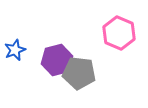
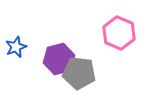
blue star: moved 1 px right, 3 px up
purple hexagon: moved 2 px right, 1 px up
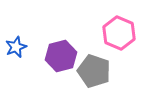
purple hexagon: moved 2 px right, 3 px up
gray pentagon: moved 15 px right, 2 px up; rotated 12 degrees clockwise
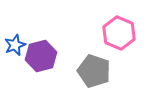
blue star: moved 1 px left, 2 px up
purple hexagon: moved 20 px left
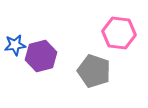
pink hexagon: rotated 16 degrees counterclockwise
blue star: rotated 15 degrees clockwise
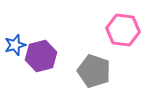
pink hexagon: moved 4 px right, 3 px up
blue star: rotated 10 degrees counterclockwise
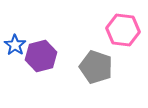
blue star: rotated 20 degrees counterclockwise
gray pentagon: moved 2 px right, 4 px up
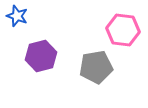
blue star: moved 2 px right, 29 px up; rotated 15 degrees counterclockwise
gray pentagon: rotated 28 degrees counterclockwise
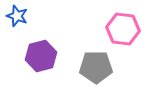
pink hexagon: moved 1 px up
gray pentagon: rotated 8 degrees clockwise
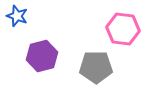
purple hexagon: moved 1 px right
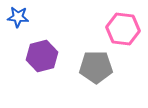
blue star: moved 1 px right, 1 px down; rotated 15 degrees counterclockwise
